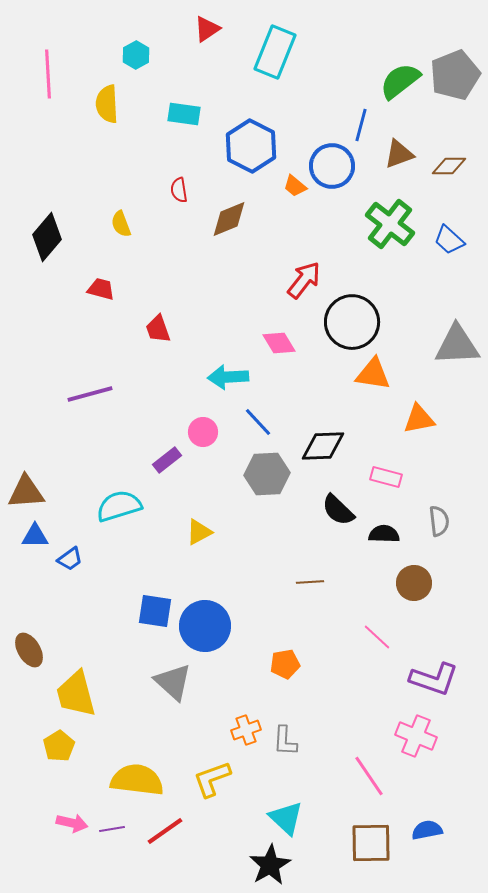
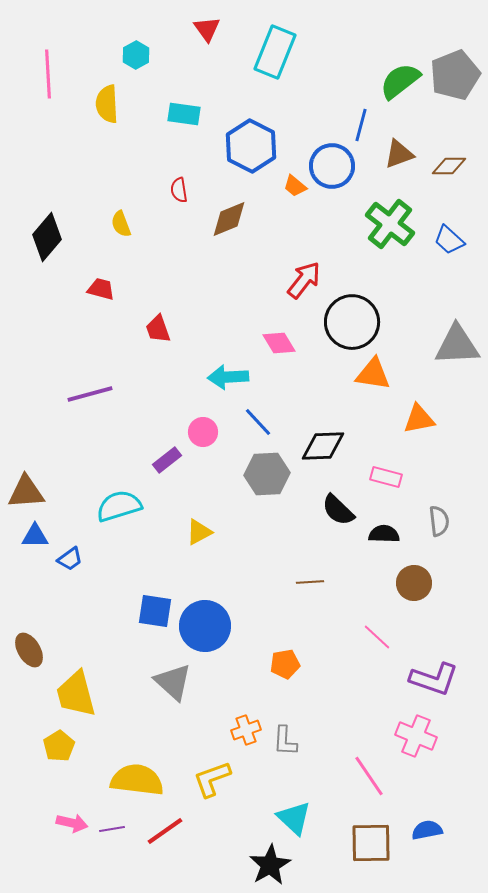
red triangle at (207, 29): rotated 32 degrees counterclockwise
cyan triangle at (286, 818): moved 8 px right
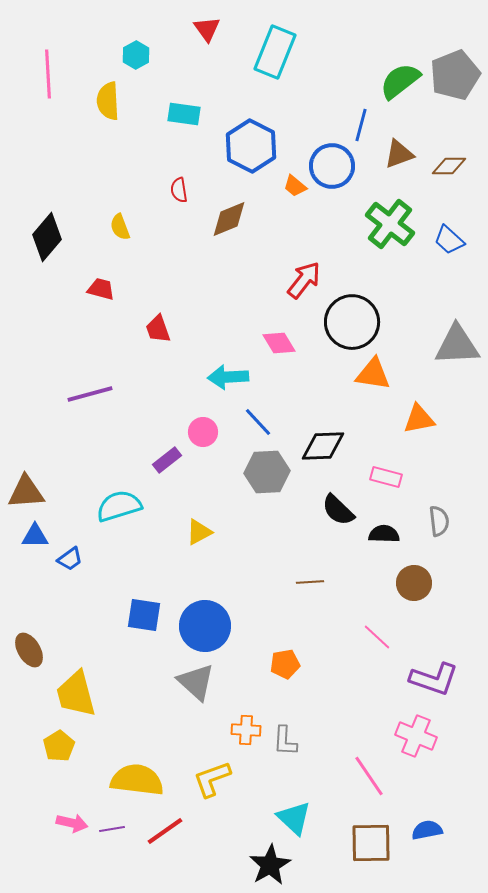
yellow semicircle at (107, 104): moved 1 px right, 3 px up
yellow semicircle at (121, 224): moved 1 px left, 3 px down
gray hexagon at (267, 474): moved 2 px up
blue square at (155, 611): moved 11 px left, 4 px down
gray triangle at (173, 682): moved 23 px right
orange cross at (246, 730): rotated 24 degrees clockwise
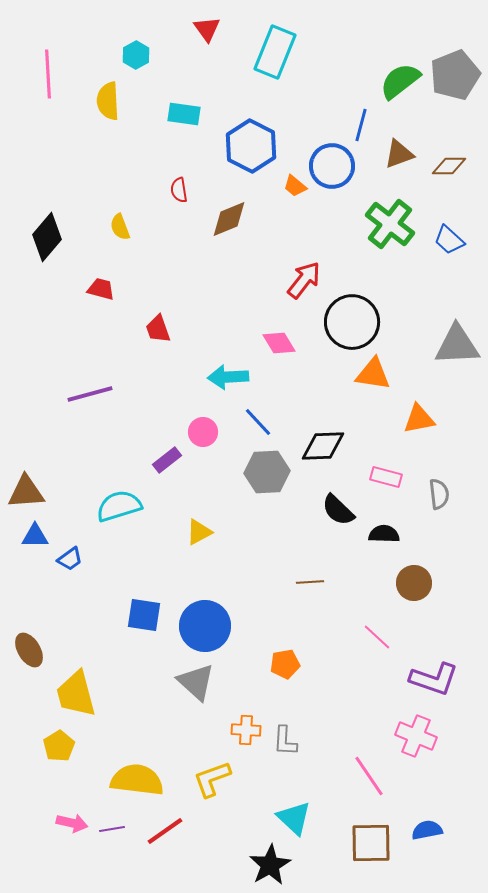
gray semicircle at (439, 521): moved 27 px up
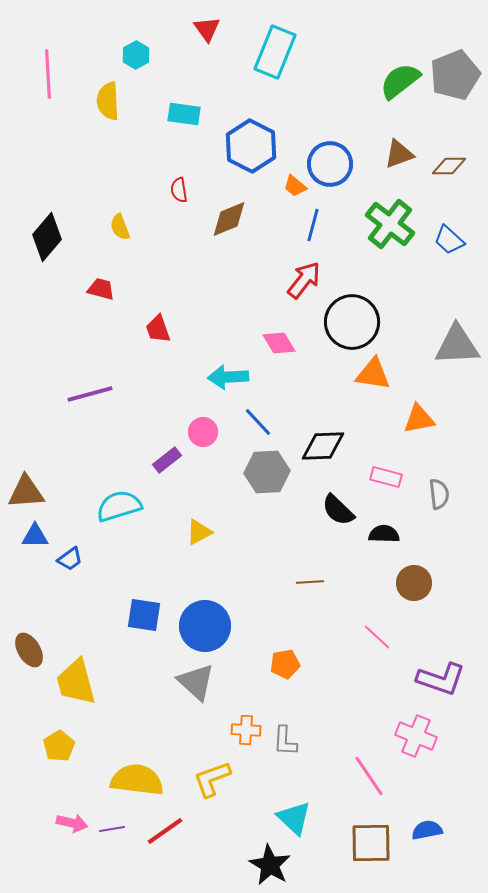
blue line at (361, 125): moved 48 px left, 100 px down
blue circle at (332, 166): moved 2 px left, 2 px up
purple L-shape at (434, 679): moved 7 px right
yellow trapezoid at (76, 694): moved 12 px up
black star at (270, 865): rotated 12 degrees counterclockwise
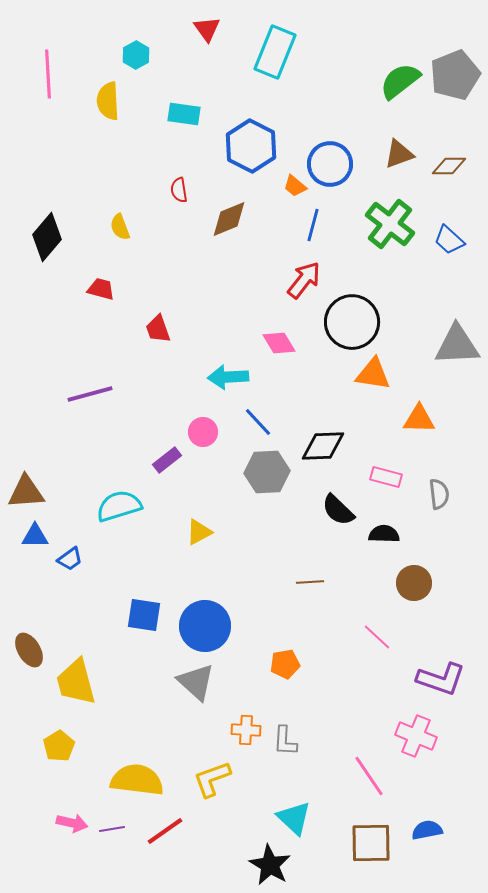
orange triangle at (419, 419): rotated 12 degrees clockwise
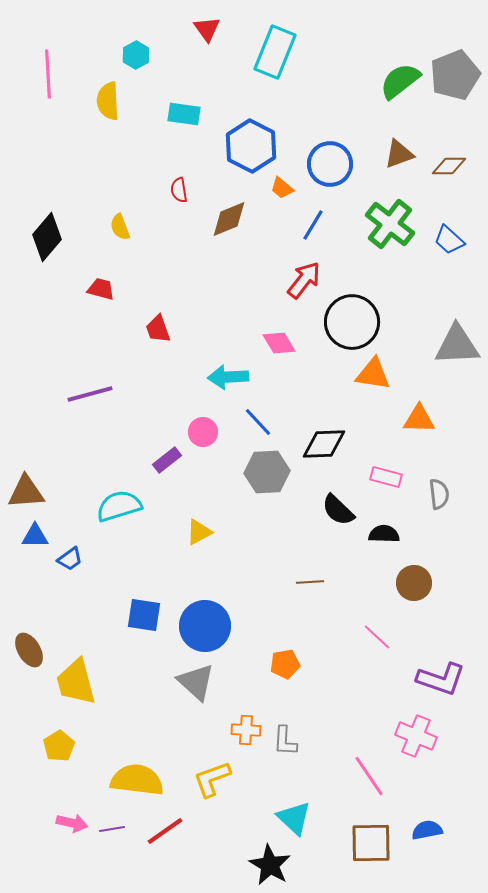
orange trapezoid at (295, 186): moved 13 px left, 2 px down
blue line at (313, 225): rotated 16 degrees clockwise
black diamond at (323, 446): moved 1 px right, 2 px up
